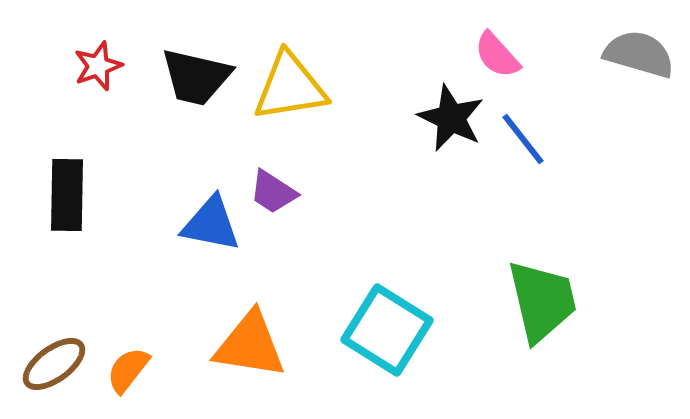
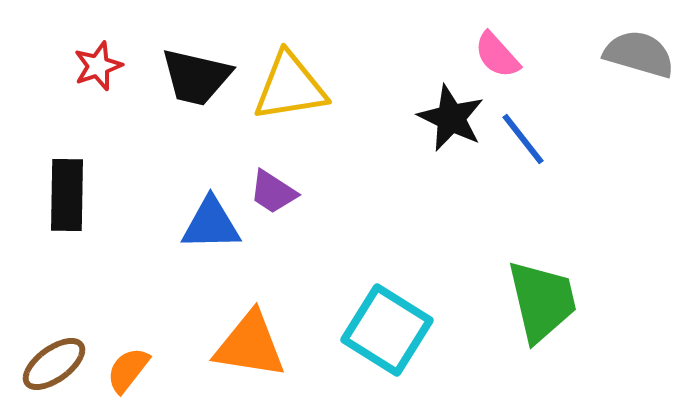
blue triangle: rotated 12 degrees counterclockwise
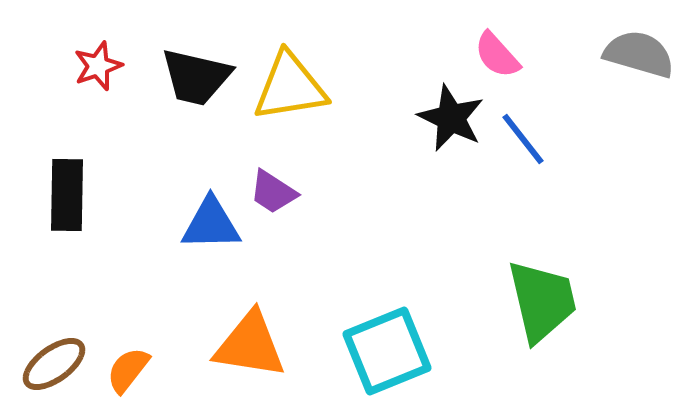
cyan square: moved 21 px down; rotated 36 degrees clockwise
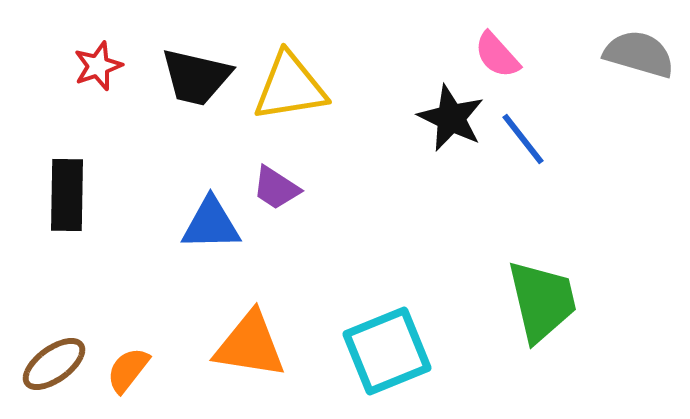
purple trapezoid: moved 3 px right, 4 px up
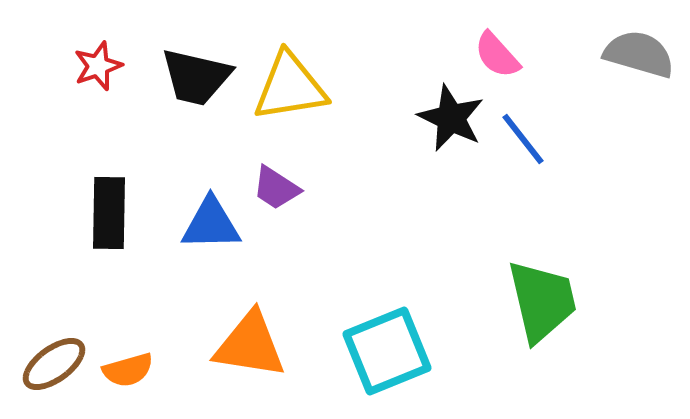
black rectangle: moved 42 px right, 18 px down
orange semicircle: rotated 144 degrees counterclockwise
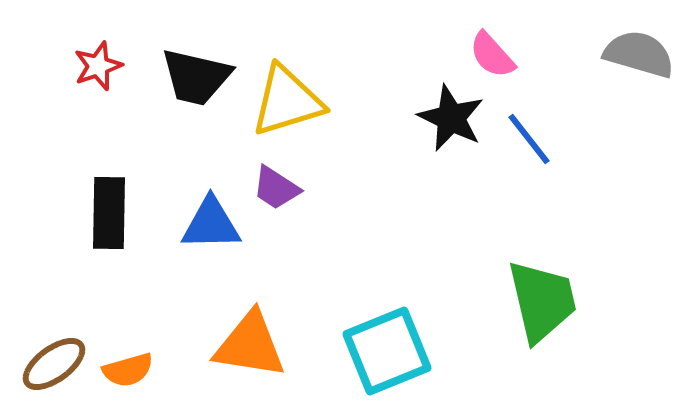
pink semicircle: moved 5 px left
yellow triangle: moved 3 px left, 14 px down; rotated 8 degrees counterclockwise
blue line: moved 6 px right
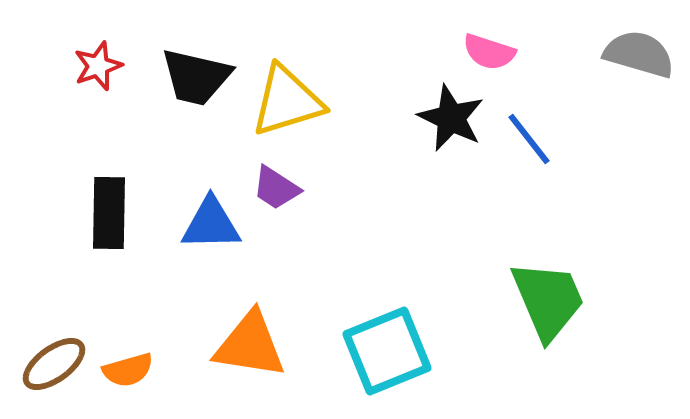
pink semicircle: moved 3 px left, 3 px up; rotated 30 degrees counterclockwise
green trapezoid: moved 6 px right, 1 px up; rotated 10 degrees counterclockwise
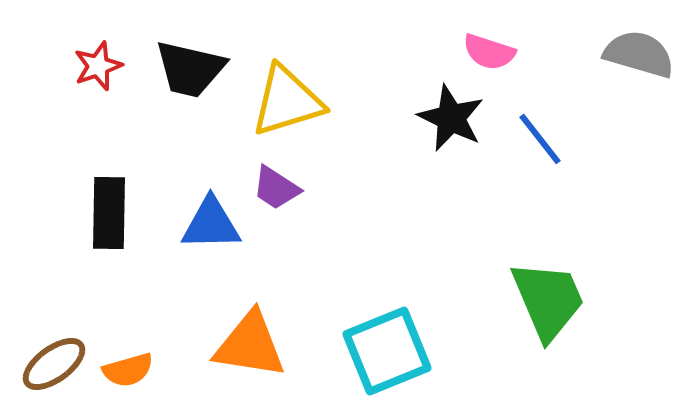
black trapezoid: moved 6 px left, 8 px up
blue line: moved 11 px right
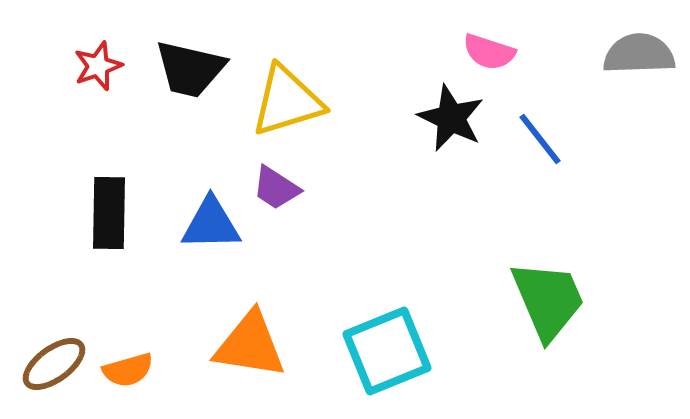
gray semicircle: rotated 18 degrees counterclockwise
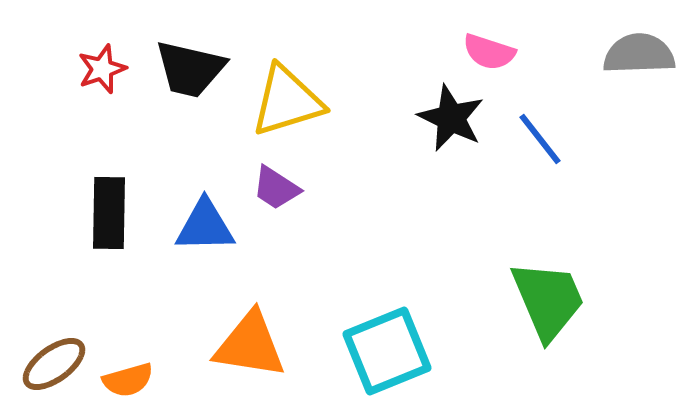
red star: moved 4 px right, 3 px down
blue triangle: moved 6 px left, 2 px down
orange semicircle: moved 10 px down
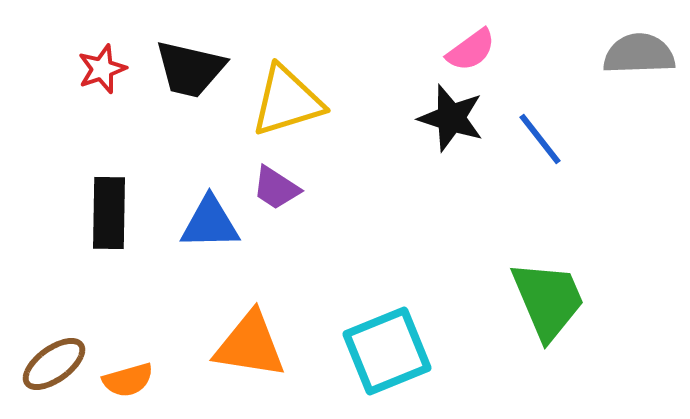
pink semicircle: moved 18 px left, 2 px up; rotated 54 degrees counterclockwise
black star: rotated 8 degrees counterclockwise
blue triangle: moved 5 px right, 3 px up
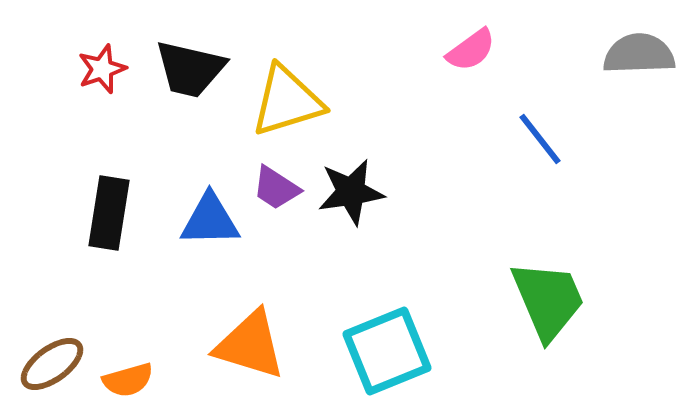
black star: moved 100 px left, 74 px down; rotated 26 degrees counterclockwise
black rectangle: rotated 8 degrees clockwise
blue triangle: moved 3 px up
orange triangle: rotated 8 degrees clockwise
brown ellipse: moved 2 px left
